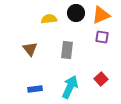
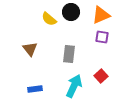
black circle: moved 5 px left, 1 px up
yellow semicircle: rotated 133 degrees counterclockwise
gray rectangle: moved 2 px right, 4 px down
red square: moved 3 px up
cyan arrow: moved 4 px right, 1 px up
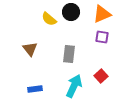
orange triangle: moved 1 px right, 1 px up
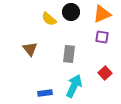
red square: moved 4 px right, 3 px up
blue rectangle: moved 10 px right, 4 px down
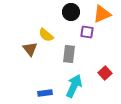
yellow semicircle: moved 3 px left, 16 px down
purple square: moved 15 px left, 5 px up
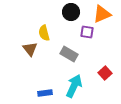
yellow semicircle: moved 2 px left, 2 px up; rotated 35 degrees clockwise
gray rectangle: rotated 66 degrees counterclockwise
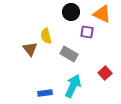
orange triangle: rotated 48 degrees clockwise
yellow semicircle: moved 2 px right, 3 px down
cyan arrow: moved 1 px left
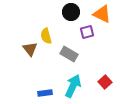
purple square: rotated 24 degrees counterclockwise
red square: moved 9 px down
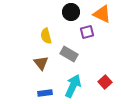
brown triangle: moved 11 px right, 14 px down
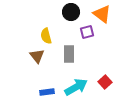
orange triangle: rotated 12 degrees clockwise
gray rectangle: rotated 60 degrees clockwise
brown triangle: moved 4 px left, 7 px up
cyan arrow: moved 3 px right, 1 px down; rotated 35 degrees clockwise
blue rectangle: moved 2 px right, 1 px up
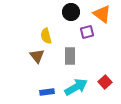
gray rectangle: moved 1 px right, 2 px down
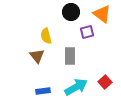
blue rectangle: moved 4 px left, 1 px up
